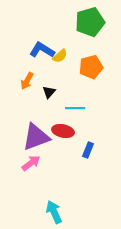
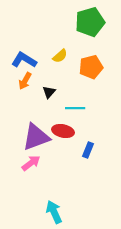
blue L-shape: moved 18 px left, 10 px down
orange arrow: moved 2 px left
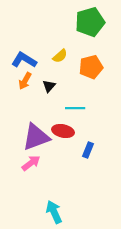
black triangle: moved 6 px up
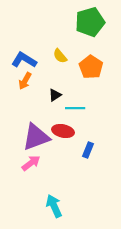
yellow semicircle: rotated 91 degrees clockwise
orange pentagon: rotated 25 degrees counterclockwise
black triangle: moved 6 px right, 9 px down; rotated 16 degrees clockwise
cyan arrow: moved 6 px up
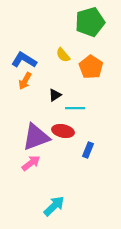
yellow semicircle: moved 3 px right, 1 px up
cyan arrow: rotated 70 degrees clockwise
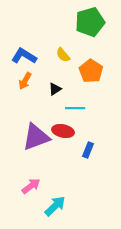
blue L-shape: moved 4 px up
orange pentagon: moved 4 px down
black triangle: moved 6 px up
pink arrow: moved 23 px down
cyan arrow: moved 1 px right
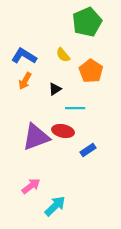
green pentagon: moved 3 px left; rotated 8 degrees counterclockwise
blue rectangle: rotated 35 degrees clockwise
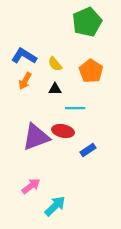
yellow semicircle: moved 8 px left, 9 px down
black triangle: rotated 32 degrees clockwise
